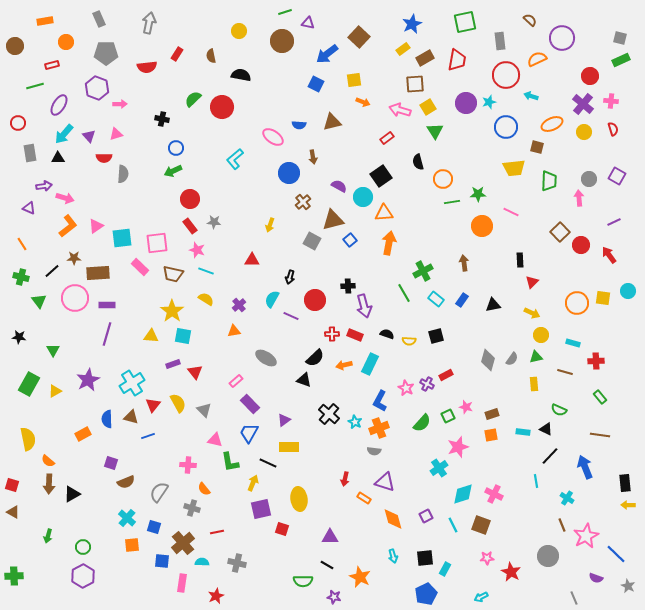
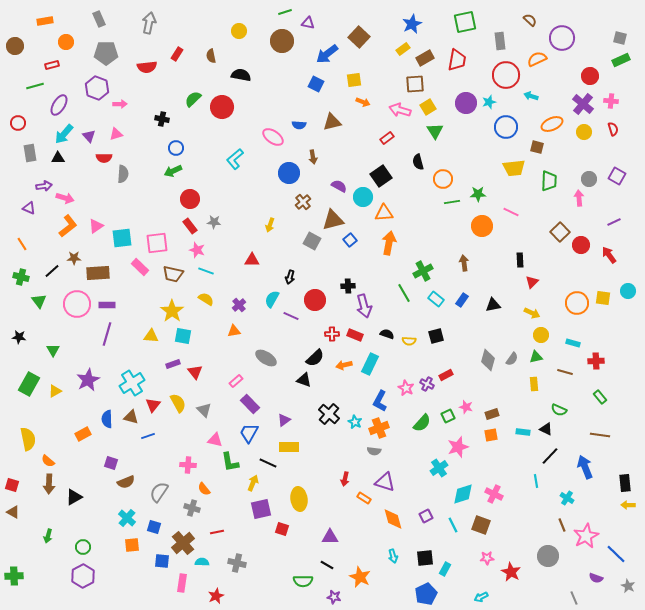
pink circle at (75, 298): moved 2 px right, 6 px down
black triangle at (72, 494): moved 2 px right, 3 px down
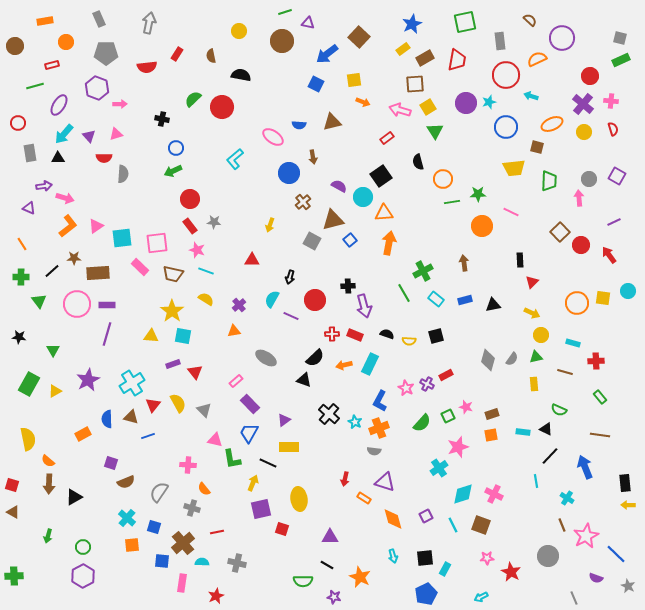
green cross at (21, 277): rotated 14 degrees counterclockwise
blue rectangle at (462, 300): moved 3 px right; rotated 40 degrees clockwise
green L-shape at (230, 462): moved 2 px right, 3 px up
